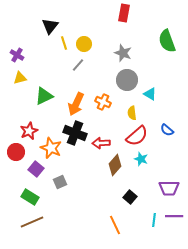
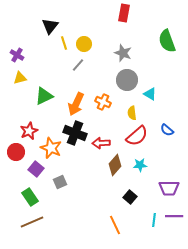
cyan star: moved 1 px left, 6 px down; rotated 24 degrees counterclockwise
green rectangle: rotated 24 degrees clockwise
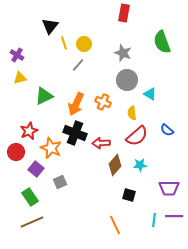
green semicircle: moved 5 px left, 1 px down
black square: moved 1 px left, 2 px up; rotated 24 degrees counterclockwise
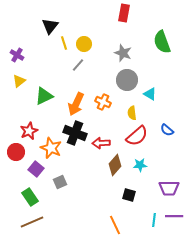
yellow triangle: moved 1 px left, 3 px down; rotated 24 degrees counterclockwise
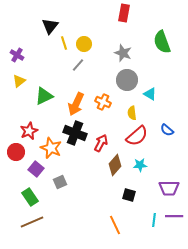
red arrow: rotated 120 degrees clockwise
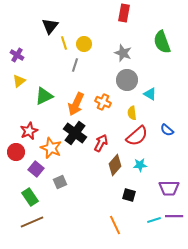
gray line: moved 3 px left; rotated 24 degrees counterclockwise
black cross: rotated 15 degrees clockwise
cyan line: rotated 64 degrees clockwise
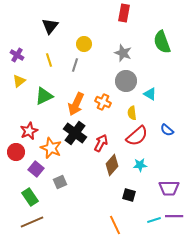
yellow line: moved 15 px left, 17 px down
gray circle: moved 1 px left, 1 px down
brown diamond: moved 3 px left
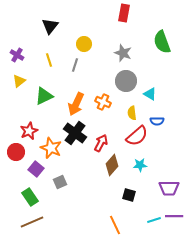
blue semicircle: moved 10 px left, 9 px up; rotated 40 degrees counterclockwise
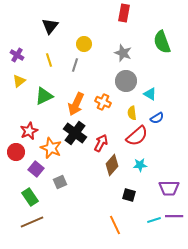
blue semicircle: moved 3 px up; rotated 32 degrees counterclockwise
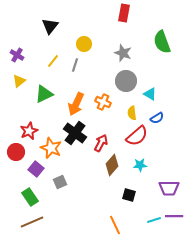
yellow line: moved 4 px right, 1 px down; rotated 56 degrees clockwise
green triangle: moved 2 px up
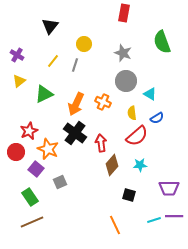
red arrow: rotated 36 degrees counterclockwise
orange star: moved 3 px left, 1 px down
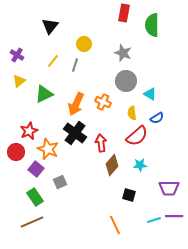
green semicircle: moved 10 px left, 17 px up; rotated 20 degrees clockwise
green rectangle: moved 5 px right
